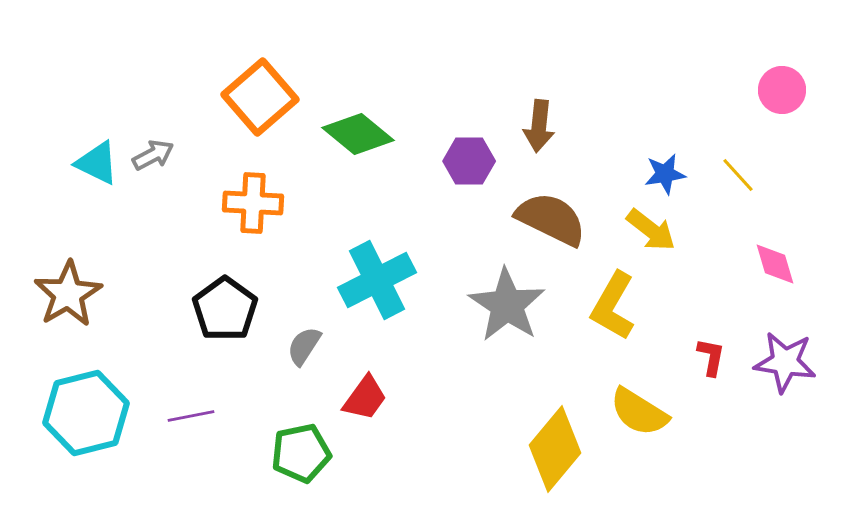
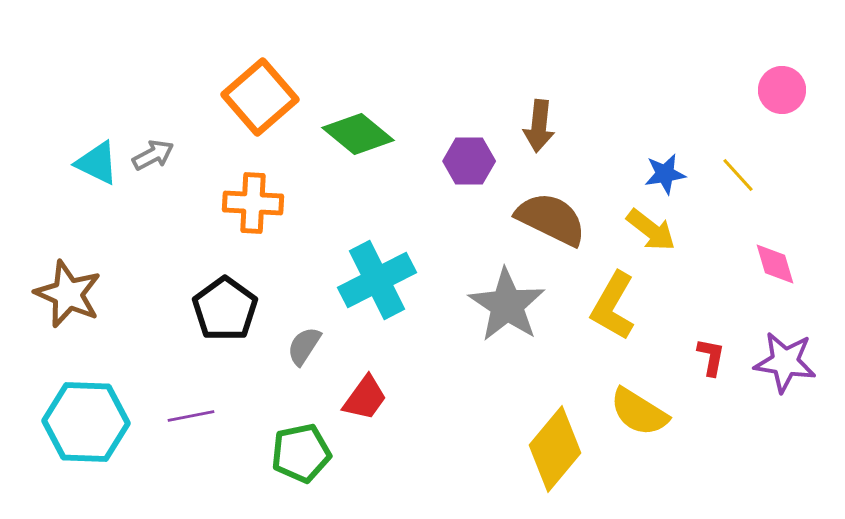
brown star: rotated 18 degrees counterclockwise
cyan hexagon: moved 9 px down; rotated 16 degrees clockwise
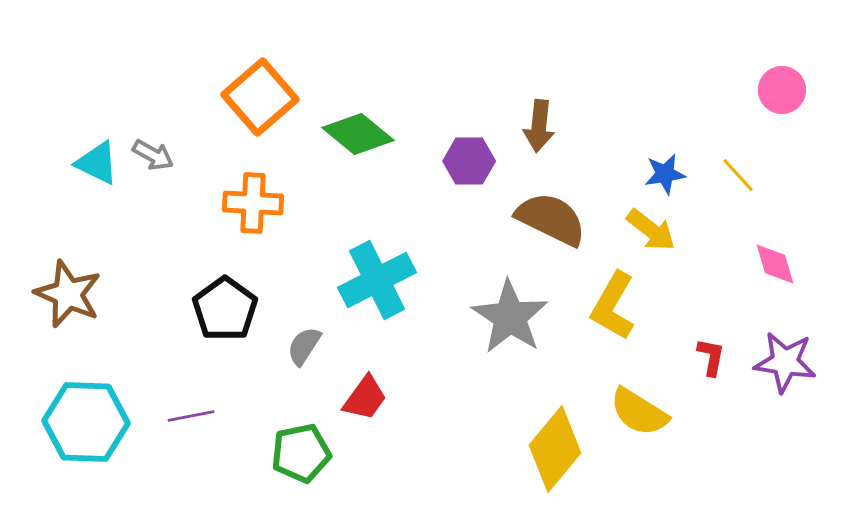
gray arrow: rotated 57 degrees clockwise
gray star: moved 3 px right, 12 px down
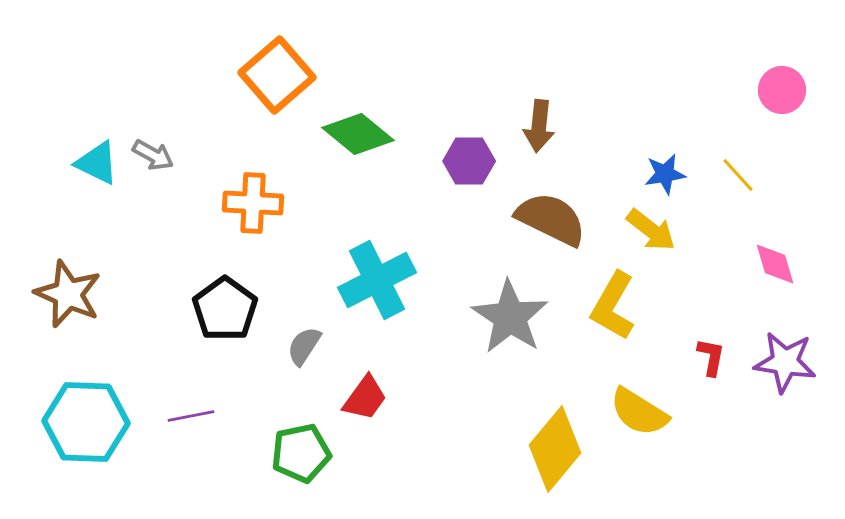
orange square: moved 17 px right, 22 px up
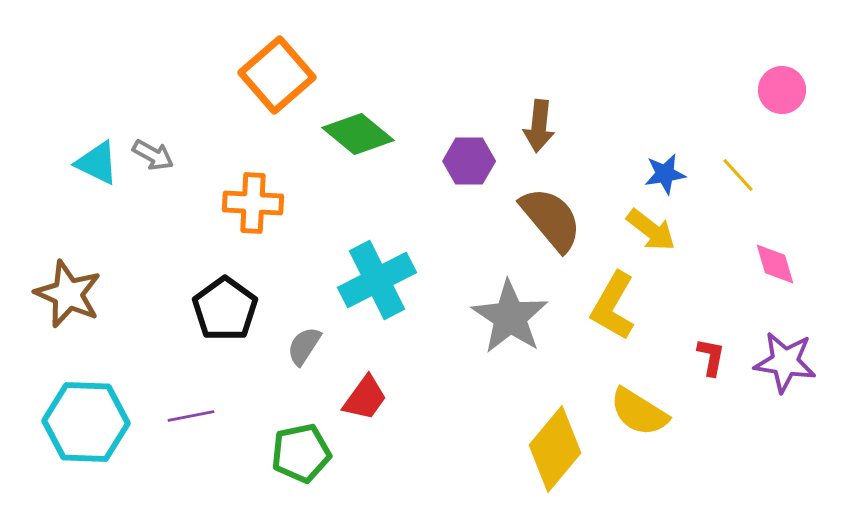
brown semicircle: rotated 24 degrees clockwise
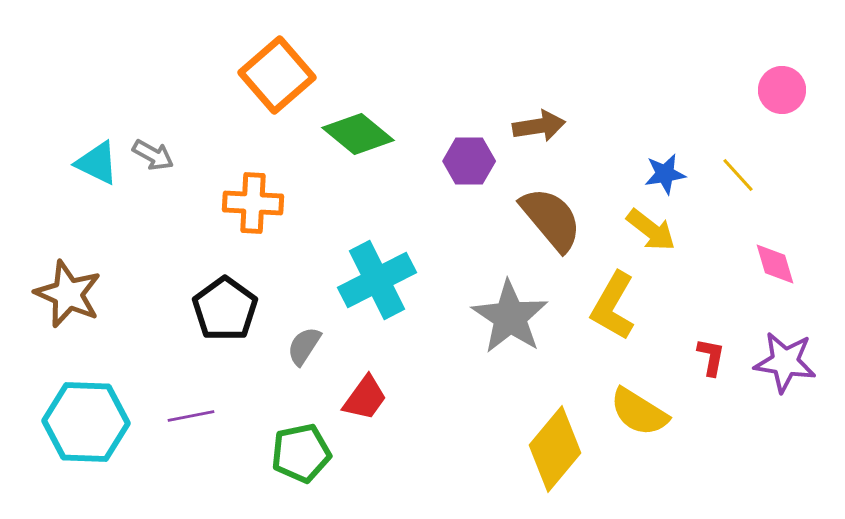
brown arrow: rotated 105 degrees counterclockwise
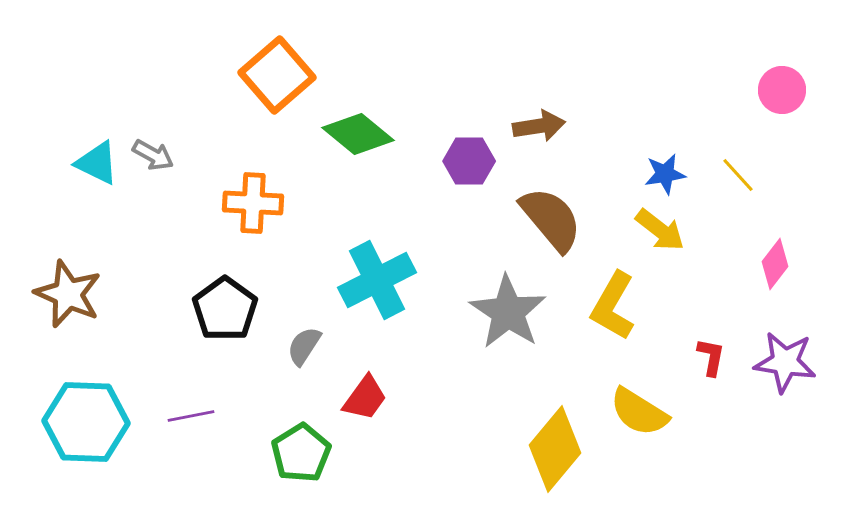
yellow arrow: moved 9 px right
pink diamond: rotated 54 degrees clockwise
gray star: moved 2 px left, 5 px up
green pentagon: rotated 20 degrees counterclockwise
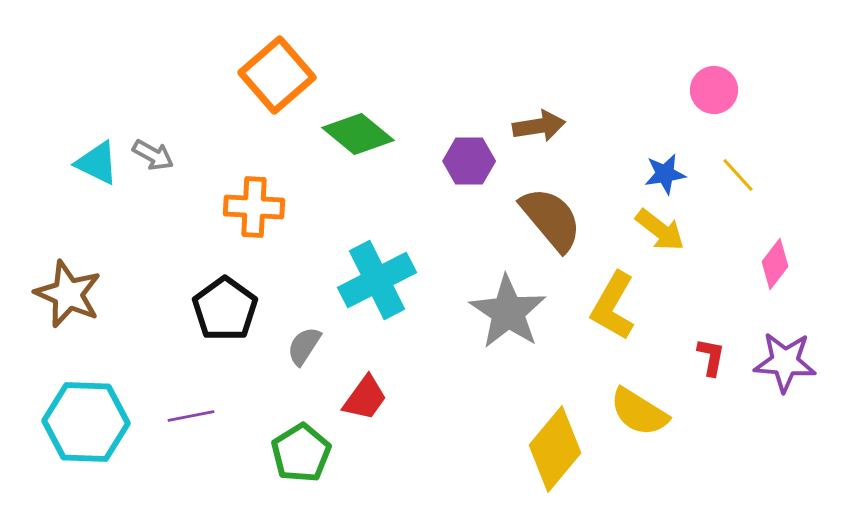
pink circle: moved 68 px left
orange cross: moved 1 px right, 4 px down
purple star: rotated 4 degrees counterclockwise
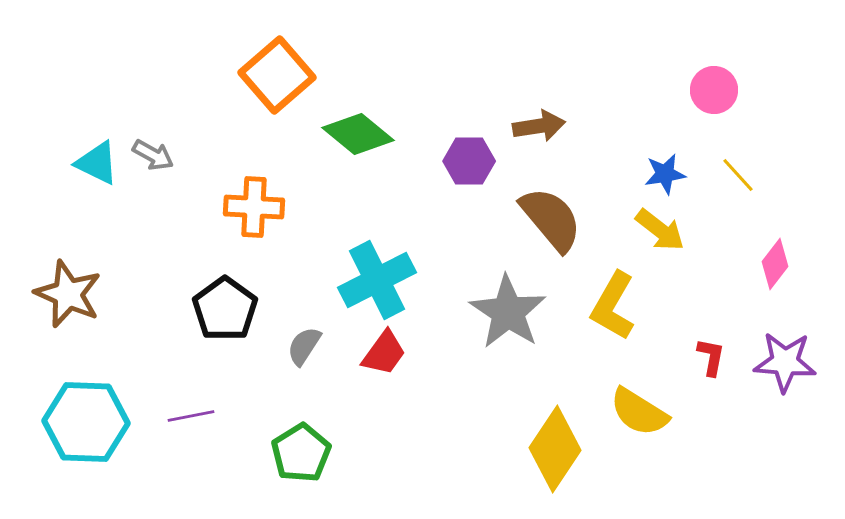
red trapezoid: moved 19 px right, 45 px up
yellow diamond: rotated 6 degrees counterclockwise
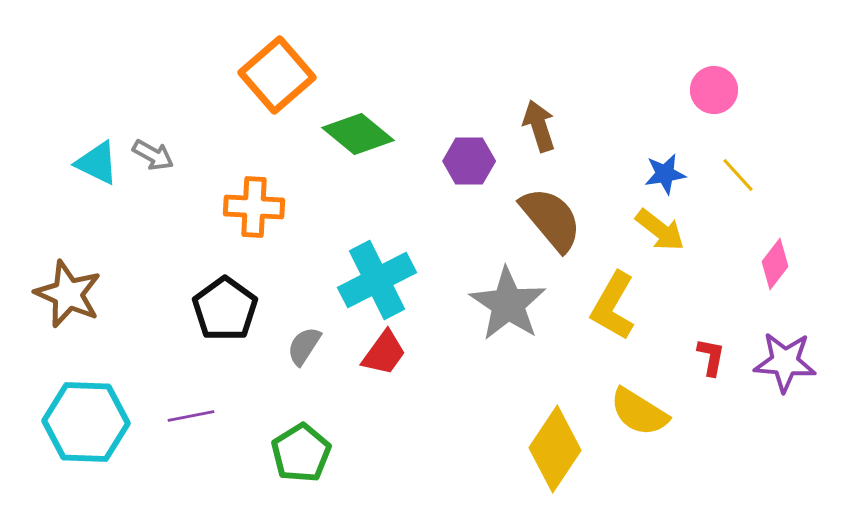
brown arrow: rotated 99 degrees counterclockwise
gray star: moved 8 px up
